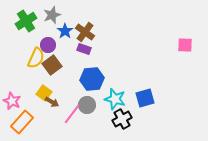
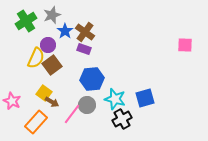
orange rectangle: moved 14 px right
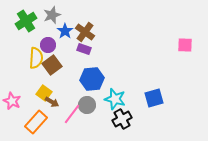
yellow semicircle: rotated 20 degrees counterclockwise
blue square: moved 9 px right
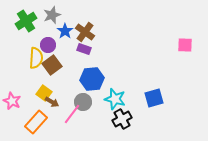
gray circle: moved 4 px left, 3 px up
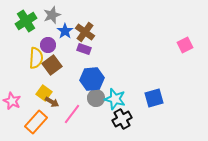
pink square: rotated 28 degrees counterclockwise
gray circle: moved 13 px right, 4 px up
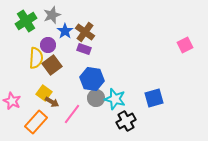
blue hexagon: rotated 15 degrees clockwise
black cross: moved 4 px right, 2 px down
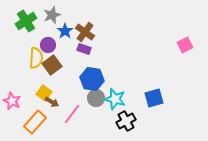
orange rectangle: moved 1 px left
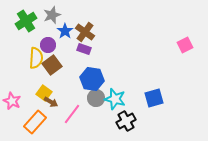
brown arrow: moved 1 px left
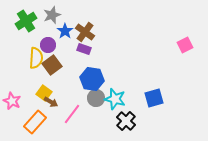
black cross: rotated 18 degrees counterclockwise
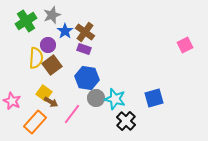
blue hexagon: moved 5 px left, 1 px up
